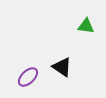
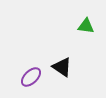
purple ellipse: moved 3 px right
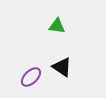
green triangle: moved 29 px left
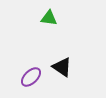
green triangle: moved 8 px left, 8 px up
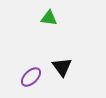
black triangle: rotated 20 degrees clockwise
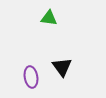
purple ellipse: rotated 55 degrees counterclockwise
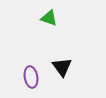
green triangle: rotated 12 degrees clockwise
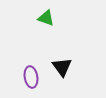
green triangle: moved 3 px left
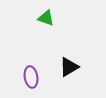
black triangle: moved 7 px right; rotated 35 degrees clockwise
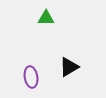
green triangle: rotated 18 degrees counterclockwise
